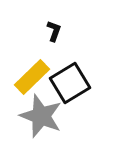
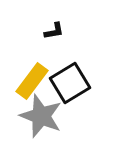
black L-shape: rotated 60 degrees clockwise
yellow rectangle: moved 4 px down; rotated 9 degrees counterclockwise
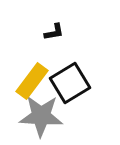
black L-shape: moved 1 px down
gray star: rotated 18 degrees counterclockwise
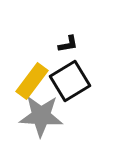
black L-shape: moved 14 px right, 12 px down
black square: moved 2 px up
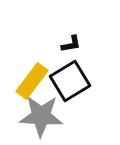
black L-shape: moved 3 px right
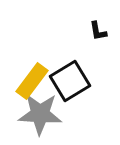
black L-shape: moved 27 px right, 13 px up; rotated 90 degrees clockwise
gray star: moved 1 px left, 2 px up
